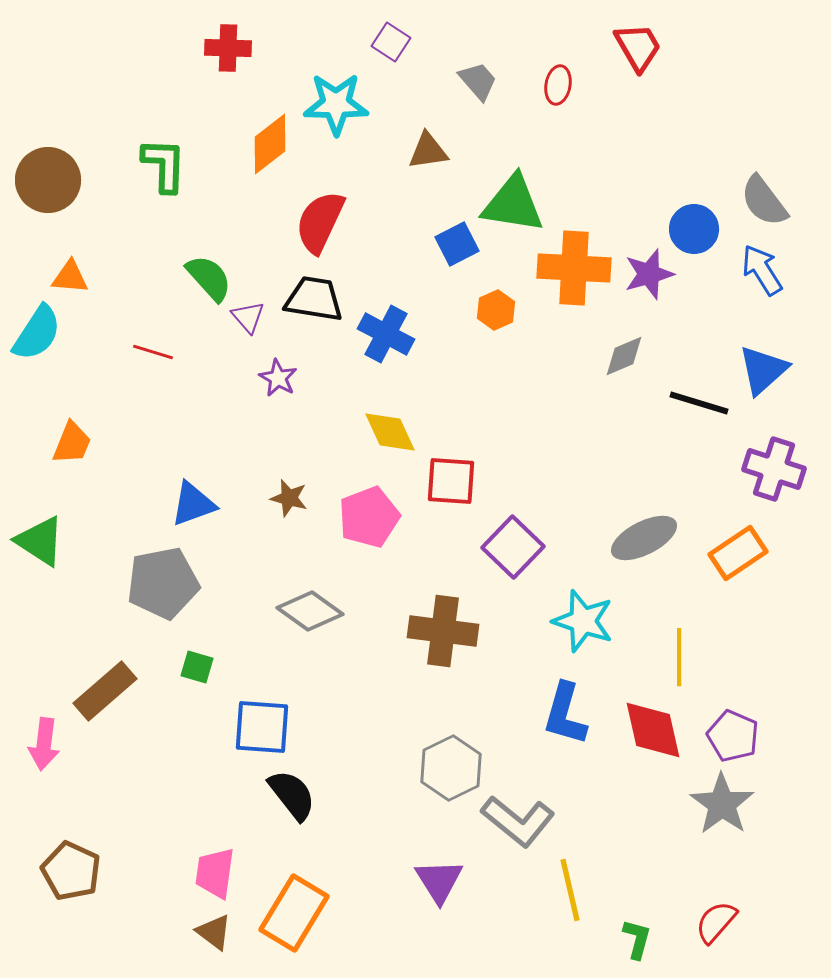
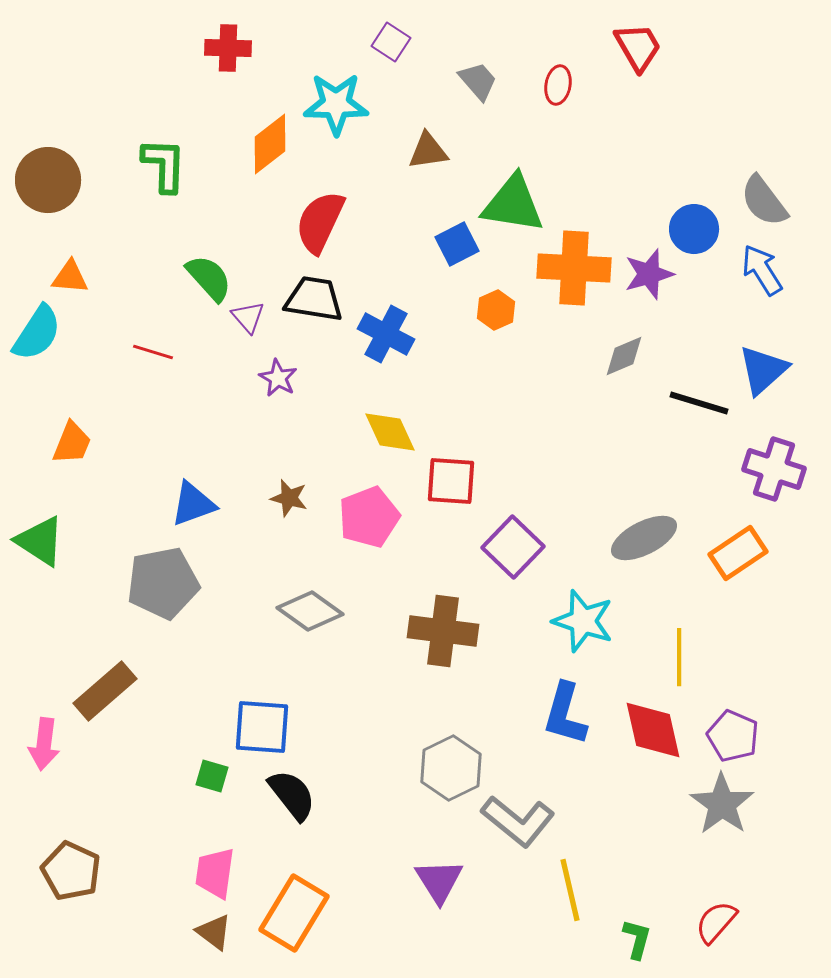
green square at (197, 667): moved 15 px right, 109 px down
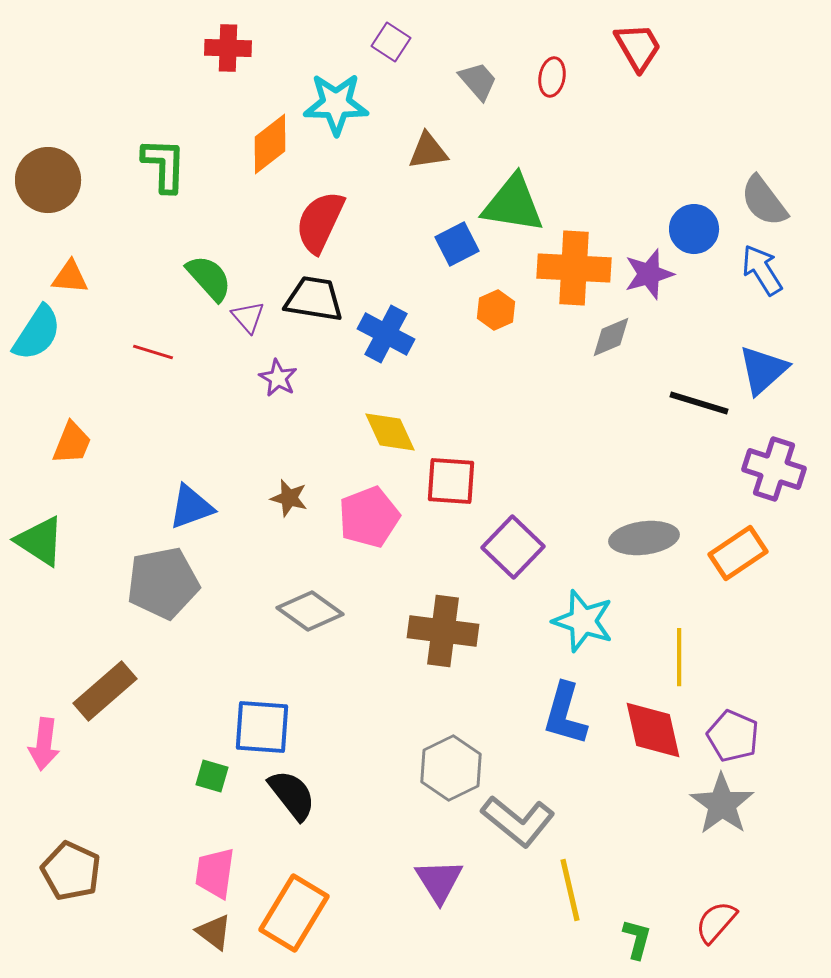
red ellipse at (558, 85): moved 6 px left, 8 px up
gray diamond at (624, 356): moved 13 px left, 19 px up
blue triangle at (193, 504): moved 2 px left, 3 px down
gray ellipse at (644, 538): rotated 20 degrees clockwise
